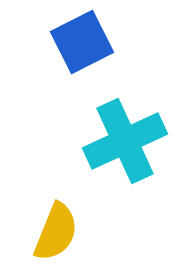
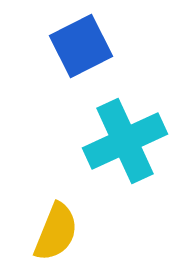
blue square: moved 1 px left, 4 px down
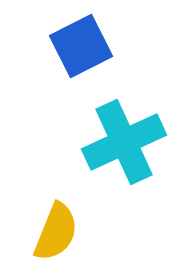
cyan cross: moved 1 px left, 1 px down
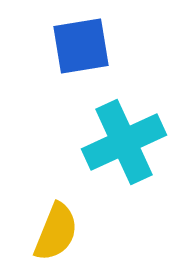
blue square: rotated 18 degrees clockwise
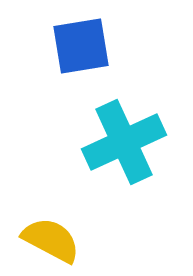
yellow semicircle: moved 5 px left, 8 px down; rotated 84 degrees counterclockwise
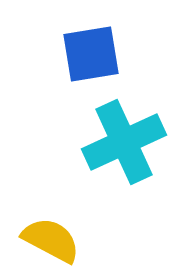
blue square: moved 10 px right, 8 px down
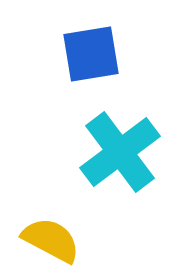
cyan cross: moved 4 px left, 10 px down; rotated 12 degrees counterclockwise
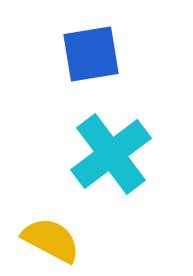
cyan cross: moved 9 px left, 2 px down
